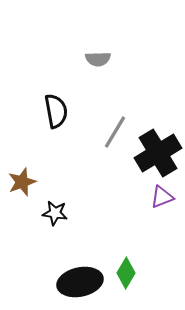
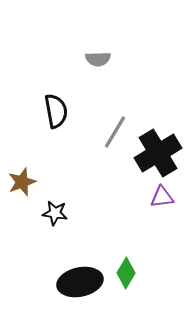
purple triangle: rotated 15 degrees clockwise
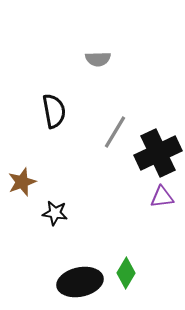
black semicircle: moved 2 px left
black cross: rotated 6 degrees clockwise
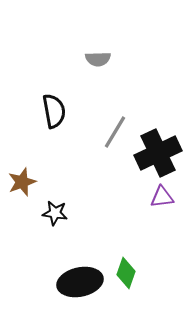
green diamond: rotated 12 degrees counterclockwise
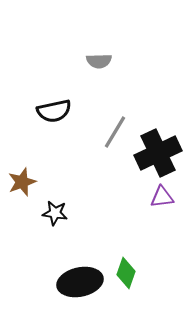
gray semicircle: moved 1 px right, 2 px down
black semicircle: rotated 88 degrees clockwise
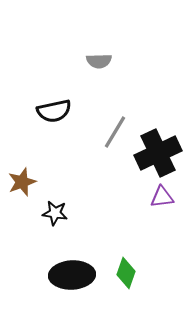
black ellipse: moved 8 px left, 7 px up; rotated 9 degrees clockwise
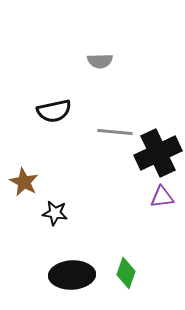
gray semicircle: moved 1 px right
gray line: rotated 64 degrees clockwise
brown star: moved 2 px right; rotated 24 degrees counterclockwise
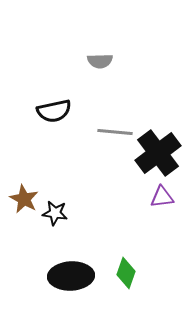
black cross: rotated 12 degrees counterclockwise
brown star: moved 17 px down
black ellipse: moved 1 px left, 1 px down
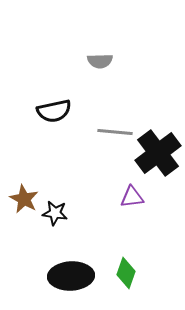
purple triangle: moved 30 px left
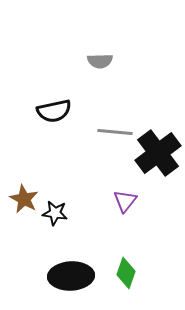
purple triangle: moved 7 px left, 4 px down; rotated 45 degrees counterclockwise
